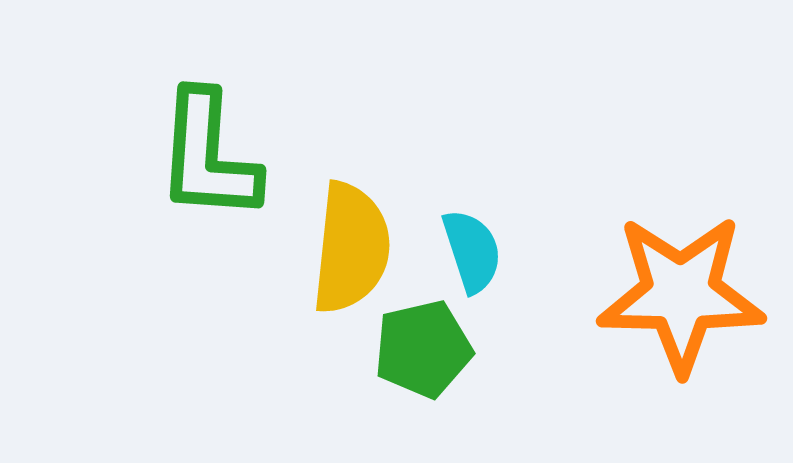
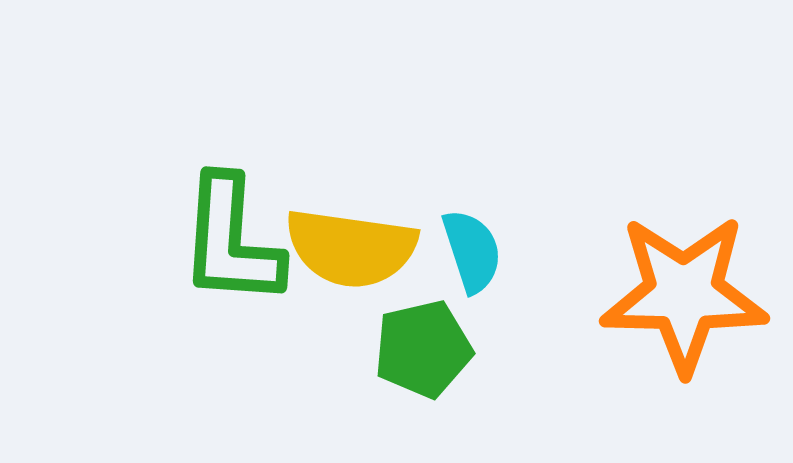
green L-shape: moved 23 px right, 85 px down
yellow semicircle: rotated 92 degrees clockwise
orange star: moved 3 px right
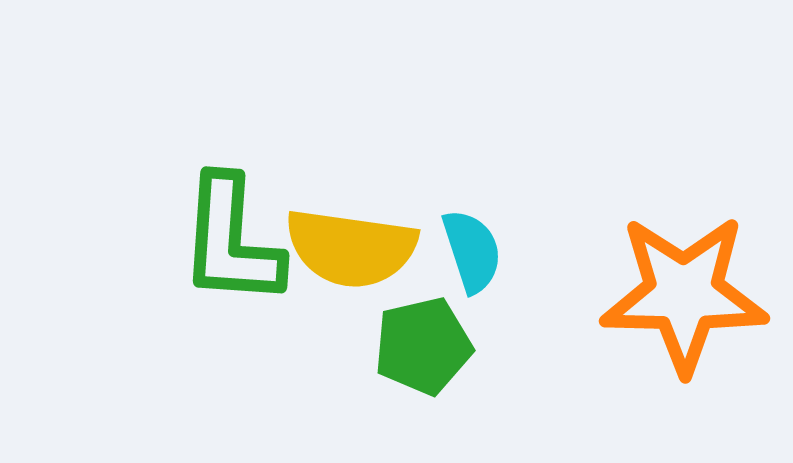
green pentagon: moved 3 px up
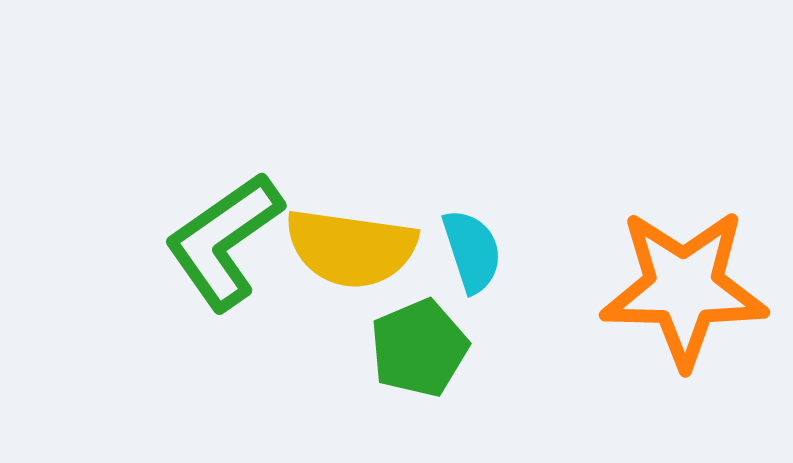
green L-shape: moved 7 px left; rotated 51 degrees clockwise
orange star: moved 6 px up
green pentagon: moved 4 px left, 2 px down; rotated 10 degrees counterclockwise
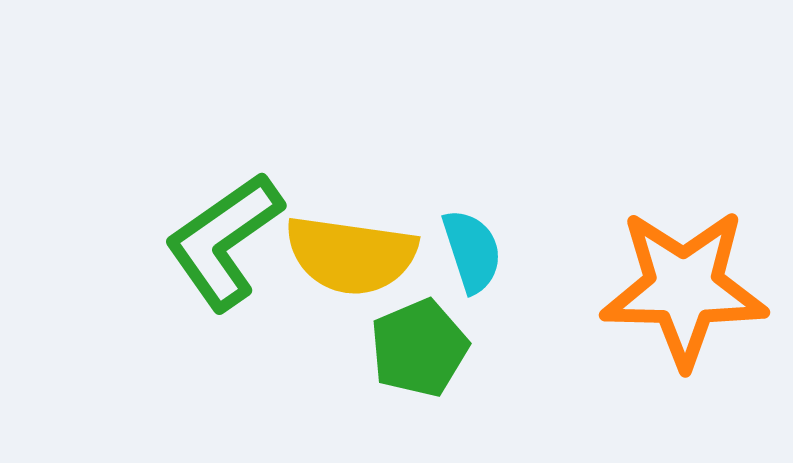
yellow semicircle: moved 7 px down
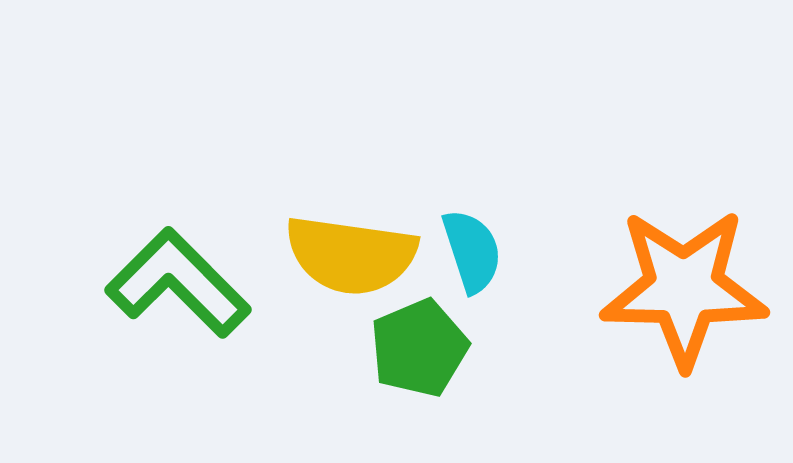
green L-shape: moved 46 px left, 42 px down; rotated 80 degrees clockwise
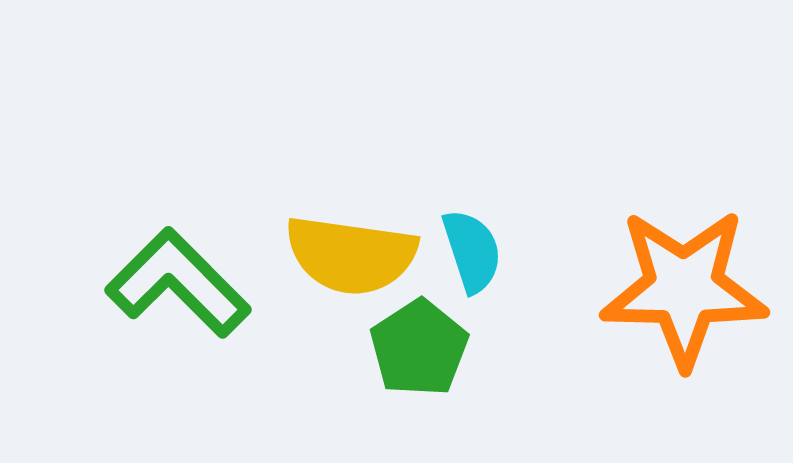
green pentagon: rotated 10 degrees counterclockwise
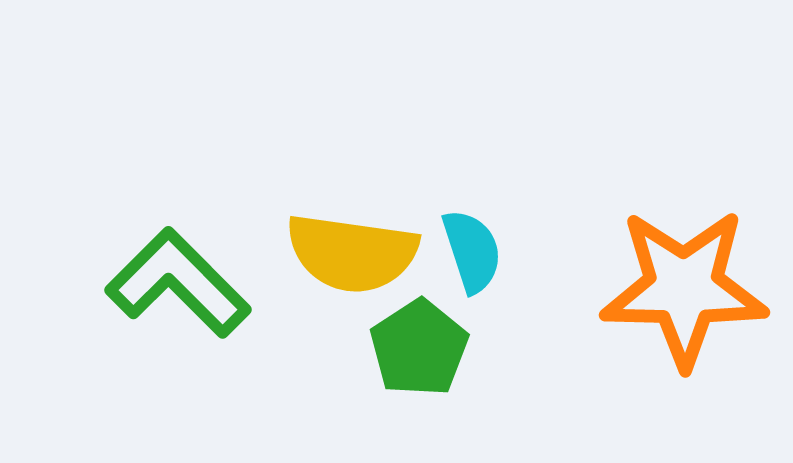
yellow semicircle: moved 1 px right, 2 px up
